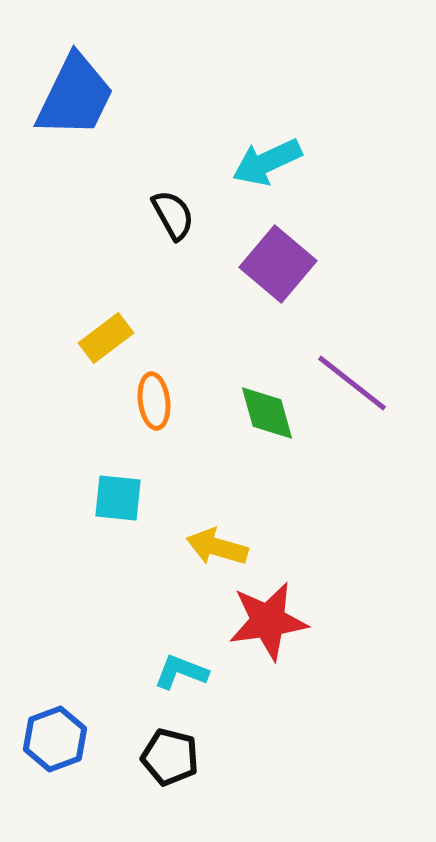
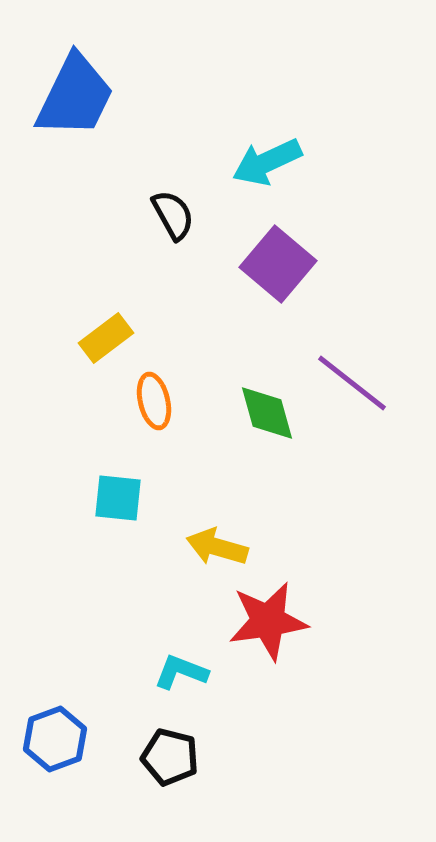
orange ellipse: rotated 6 degrees counterclockwise
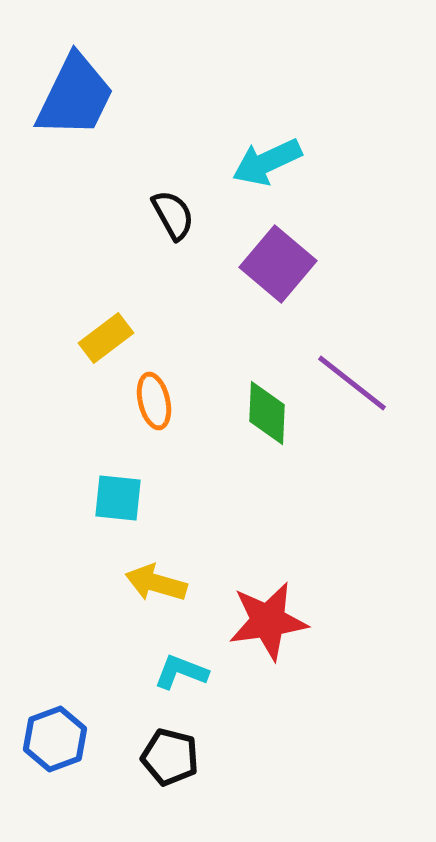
green diamond: rotated 18 degrees clockwise
yellow arrow: moved 61 px left, 36 px down
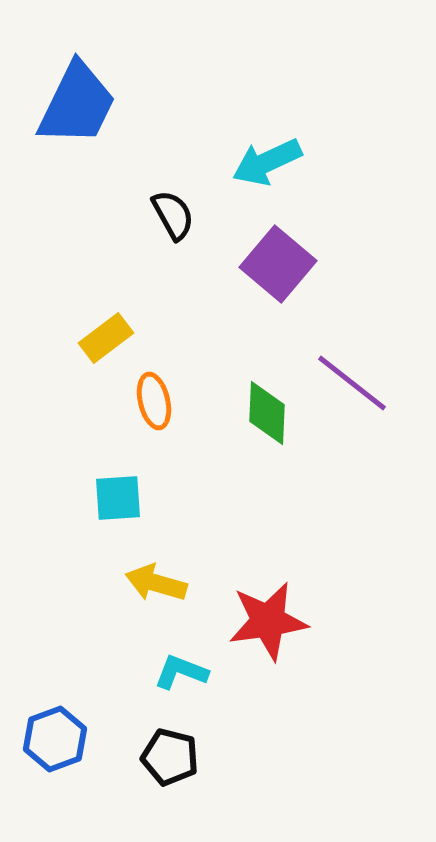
blue trapezoid: moved 2 px right, 8 px down
cyan square: rotated 10 degrees counterclockwise
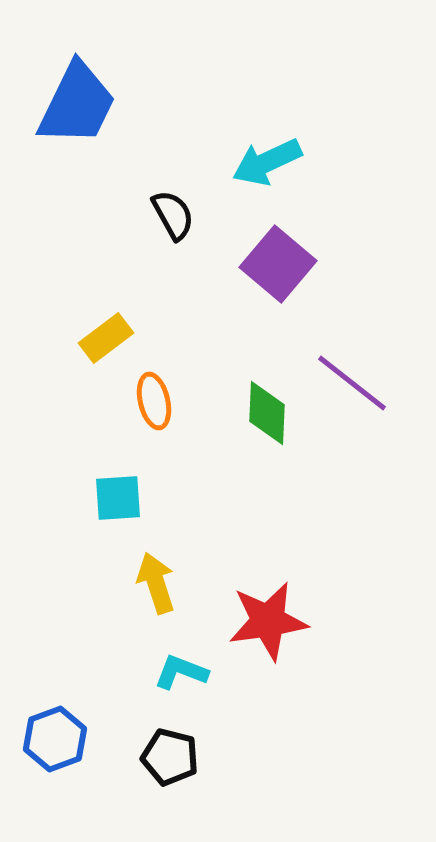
yellow arrow: rotated 56 degrees clockwise
